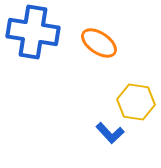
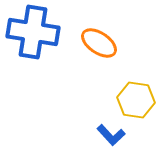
yellow hexagon: moved 2 px up
blue L-shape: moved 1 px right, 2 px down
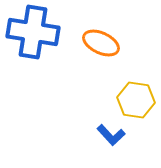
orange ellipse: moved 2 px right; rotated 9 degrees counterclockwise
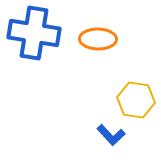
blue cross: moved 1 px right, 1 px down
orange ellipse: moved 3 px left, 4 px up; rotated 24 degrees counterclockwise
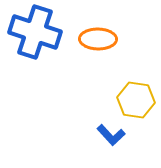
blue cross: moved 1 px right, 1 px up; rotated 9 degrees clockwise
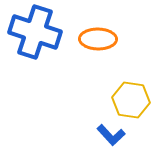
yellow hexagon: moved 5 px left
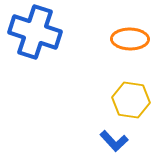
orange ellipse: moved 32 px right
blue L-shape: moved 3 px right, 6 px down
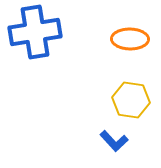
blue cross: rotated 27 degrees counterclockwise
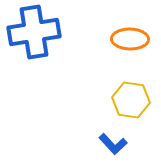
blue cross: moved 1 px left
blue L-shape: moved 1 px left, 3 px down
